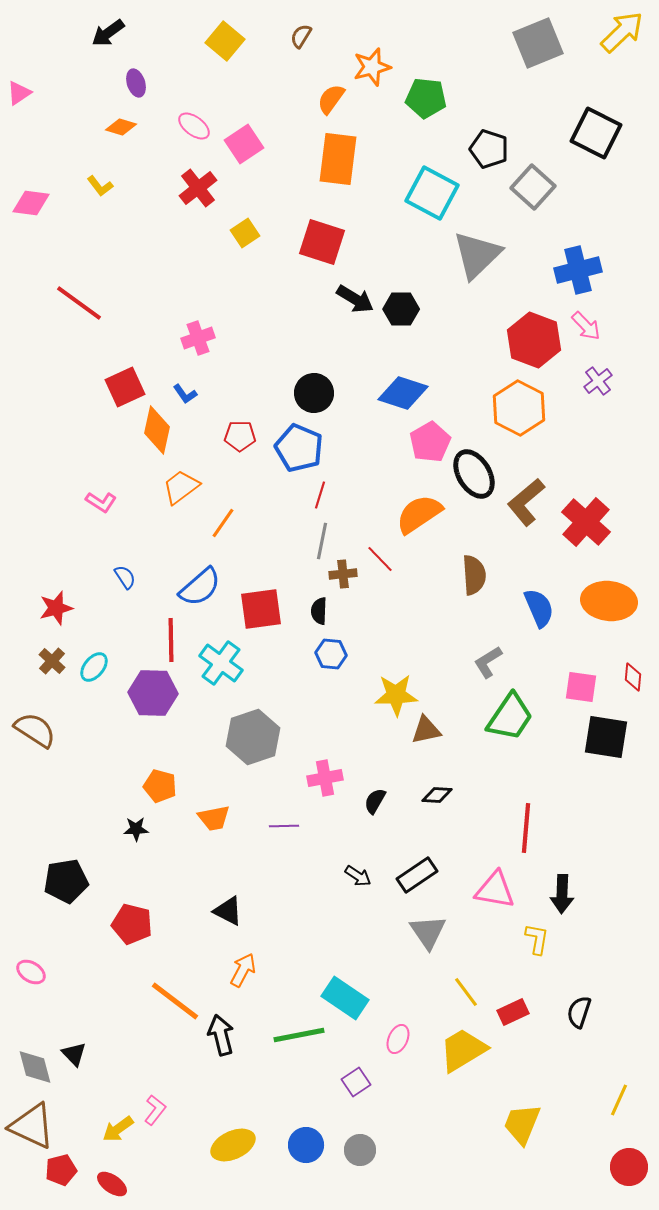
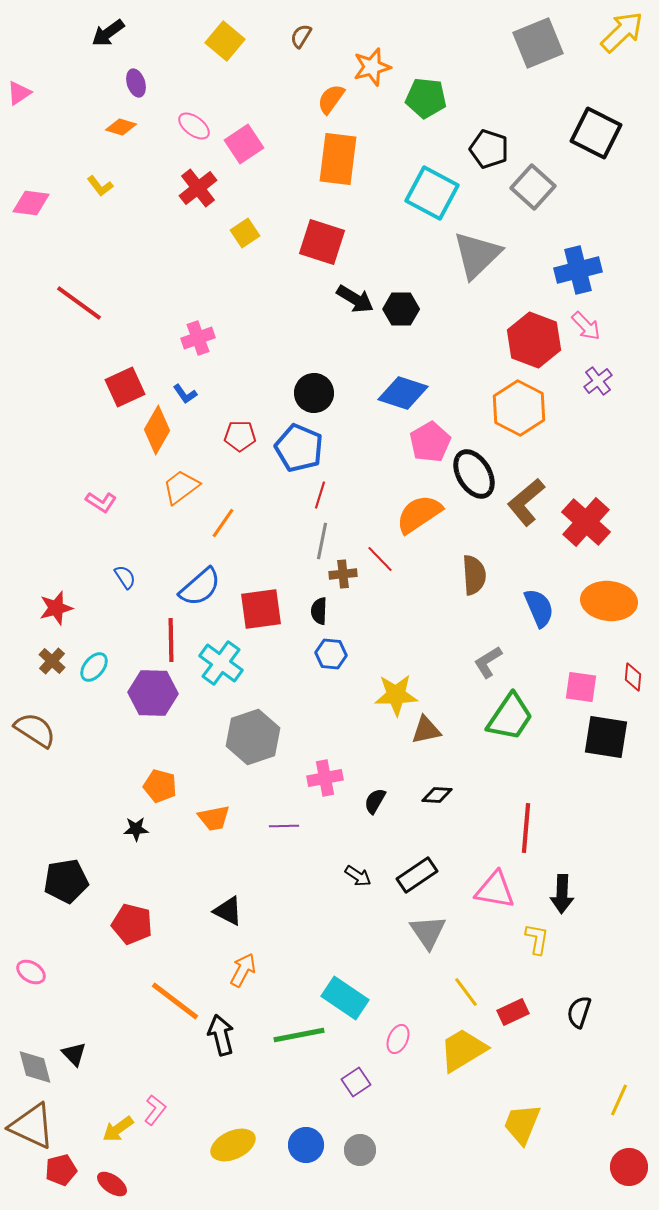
orange diamond at (157, 430): rotated 18 degrees clockwise
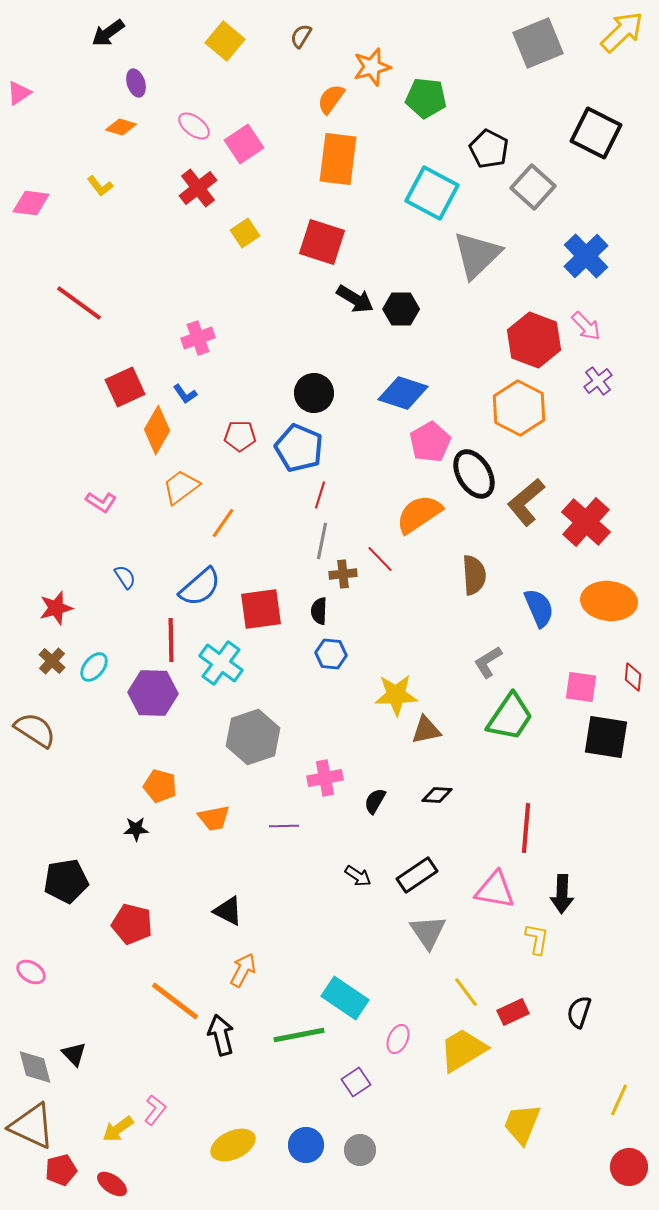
black pentagon at (489, 149): rotated 9 degrees clockwise
blue cross at (578, 270): moved 8 px right, 14 px up; rotated 30 degrees counterclockwise
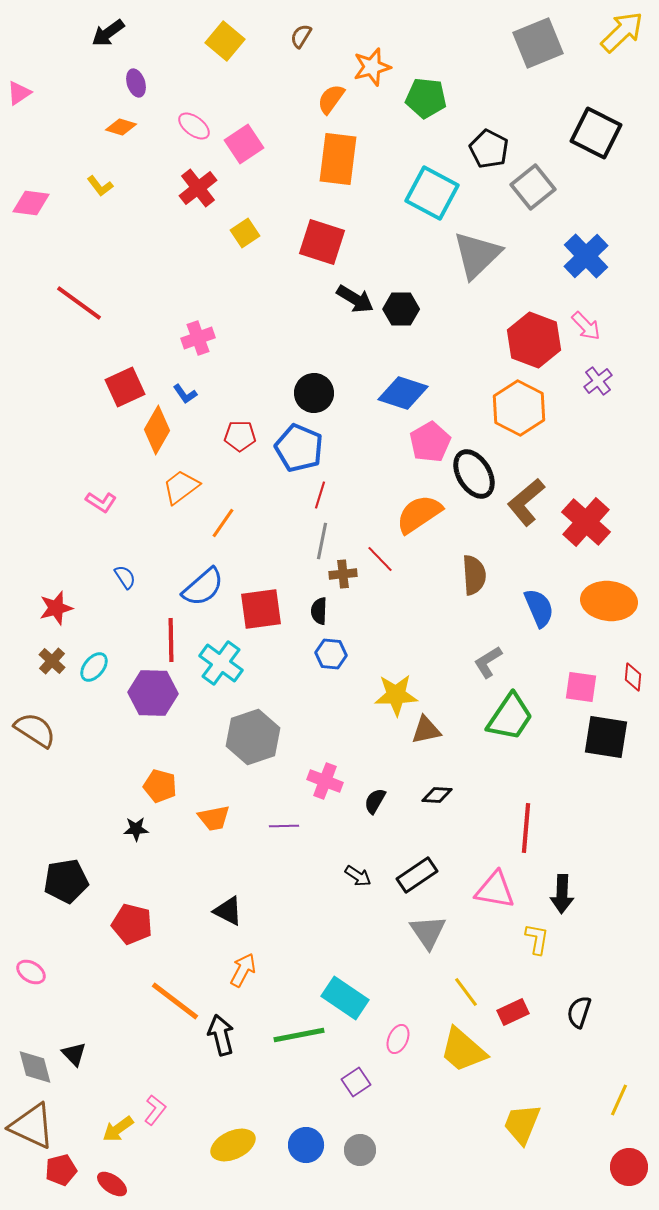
gray square at (533, 187): rotated 9 degrees clockwise
blue semicircle at (200, 587): moved 3 px right
pink cross at (325, 778): moved 3 px down; rotated 32 degrees clockwise
yellow trapezoid at (463, 1050): rotated 108 degrees counterclockwise
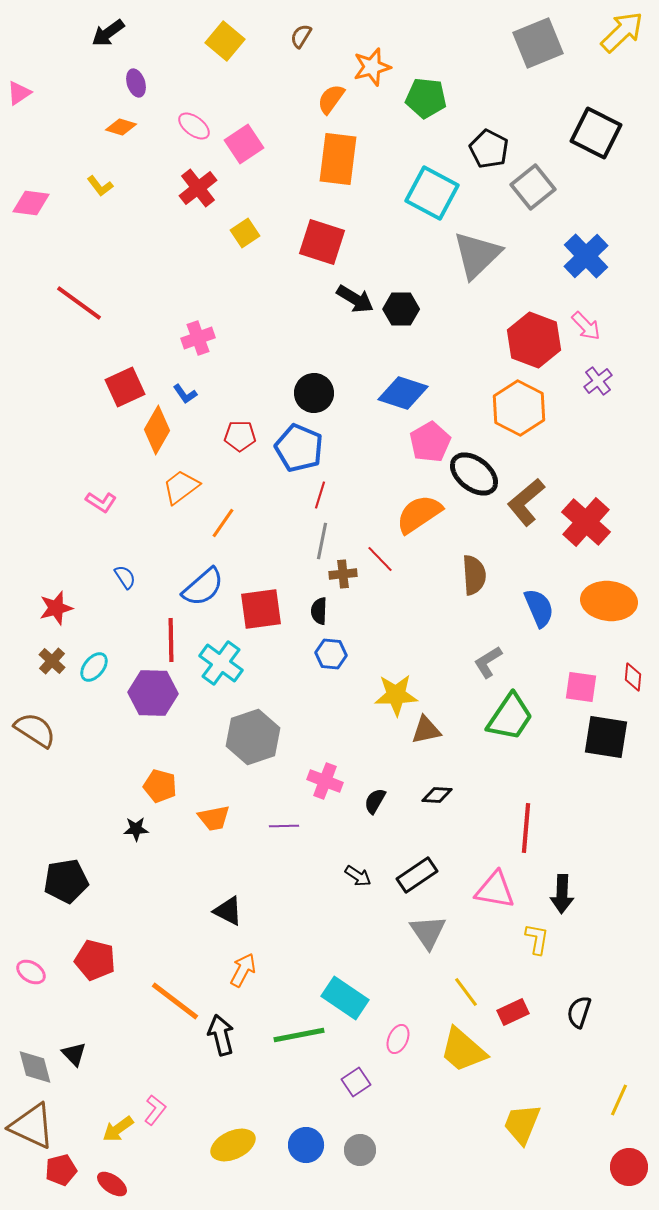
black ellipse at (474, 474): rotated 21 degrees counterclockwise
red pentagon at (132, 924): moved 37 px left, 36 px down
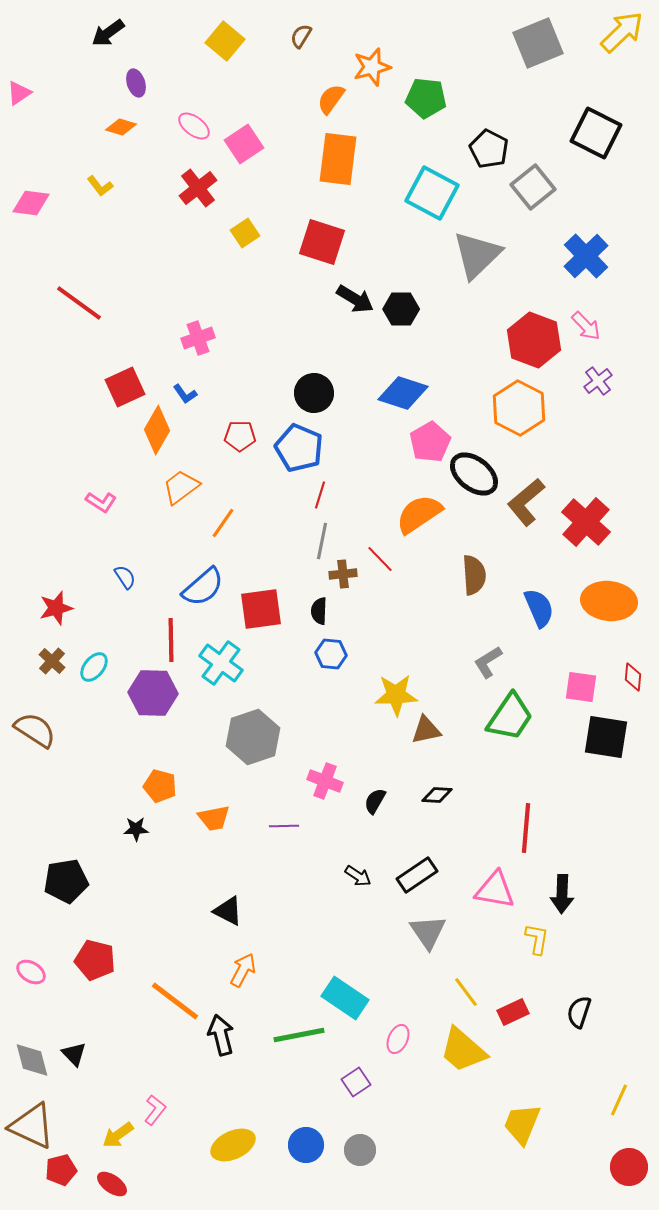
gray diamond at (35, 1067): moved 3 px left, 7 px up
yellow arrow at (118, 1129): moved 6 px down
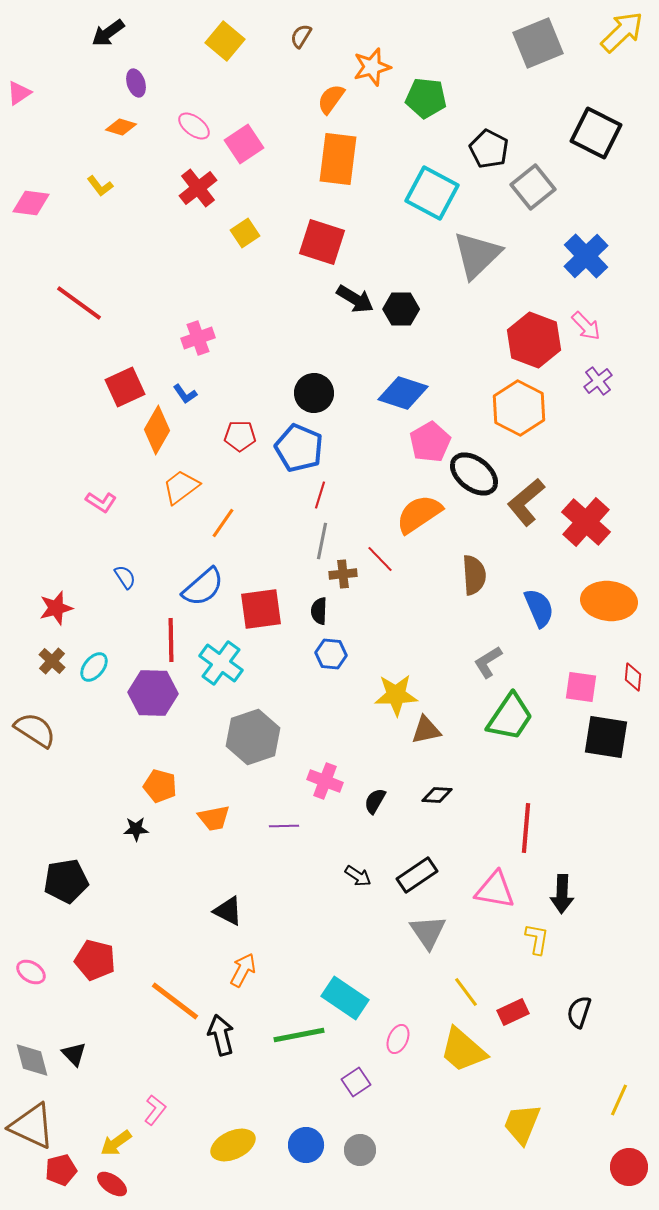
yellow arrow at (118, 1135): moved 2 px left, 8 px down
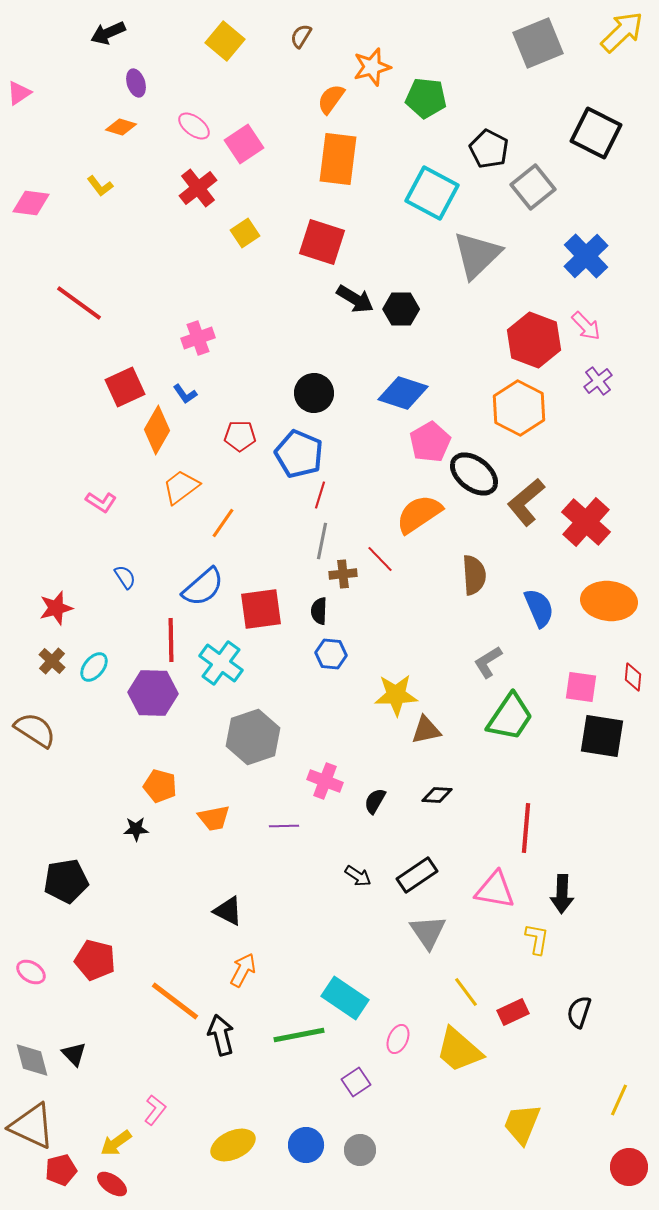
black arrow at (108, 33): rotated 12 degrees clockwise
blue pentagon at (299, 448): moved 6 px down
black square at (606, 737): moved 4 px left, 1 px up
yellow trapezoid at (463, 1050): moved 4 px left
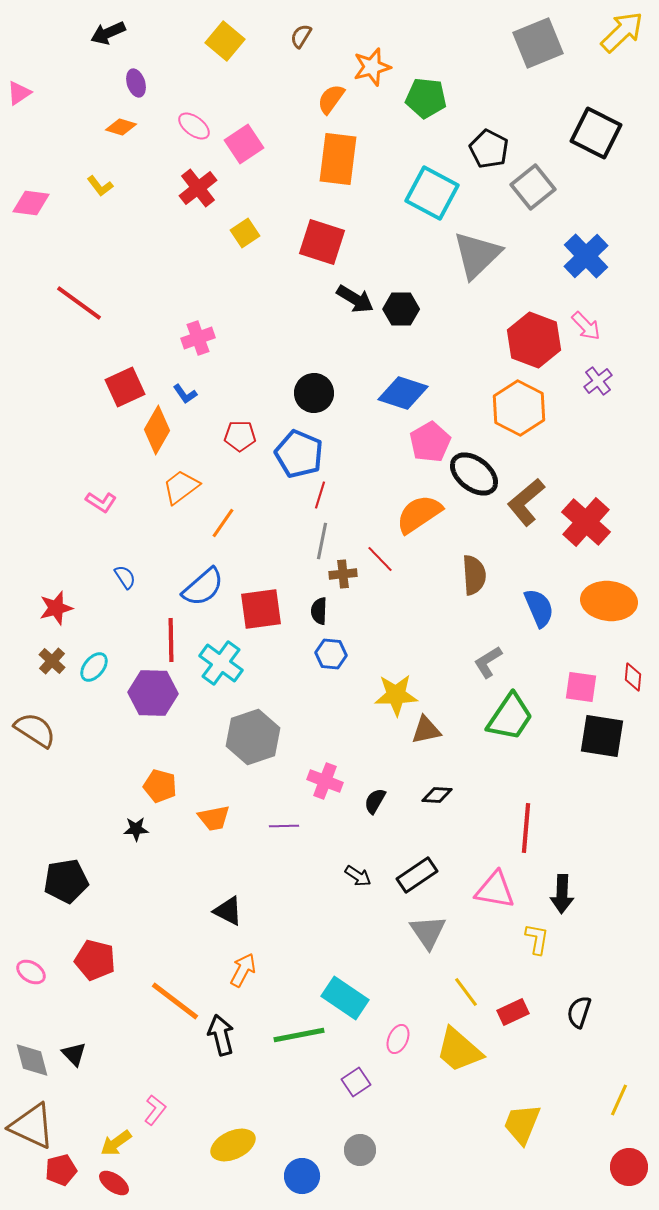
blue circle at (306, 1145): moved 4 px left, 31 px down
red ellipse at (112, 1184): moved 2 px right, 1 px up
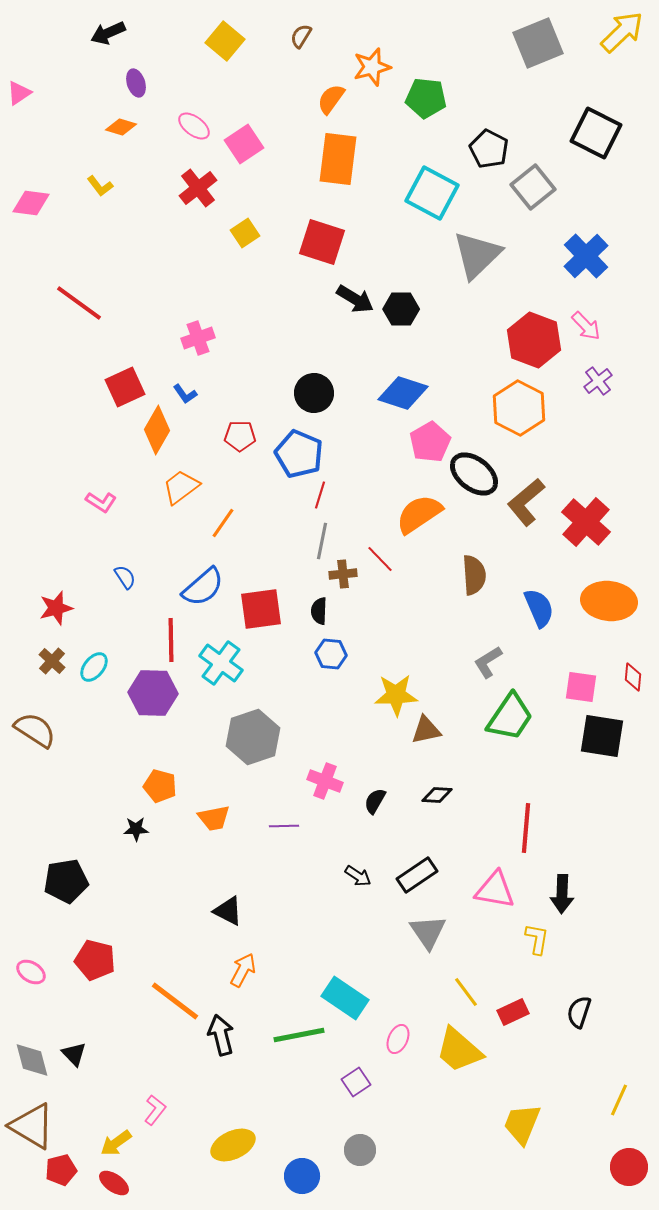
brown triangle at (32, 1126): rotated 6 degrees clockwise
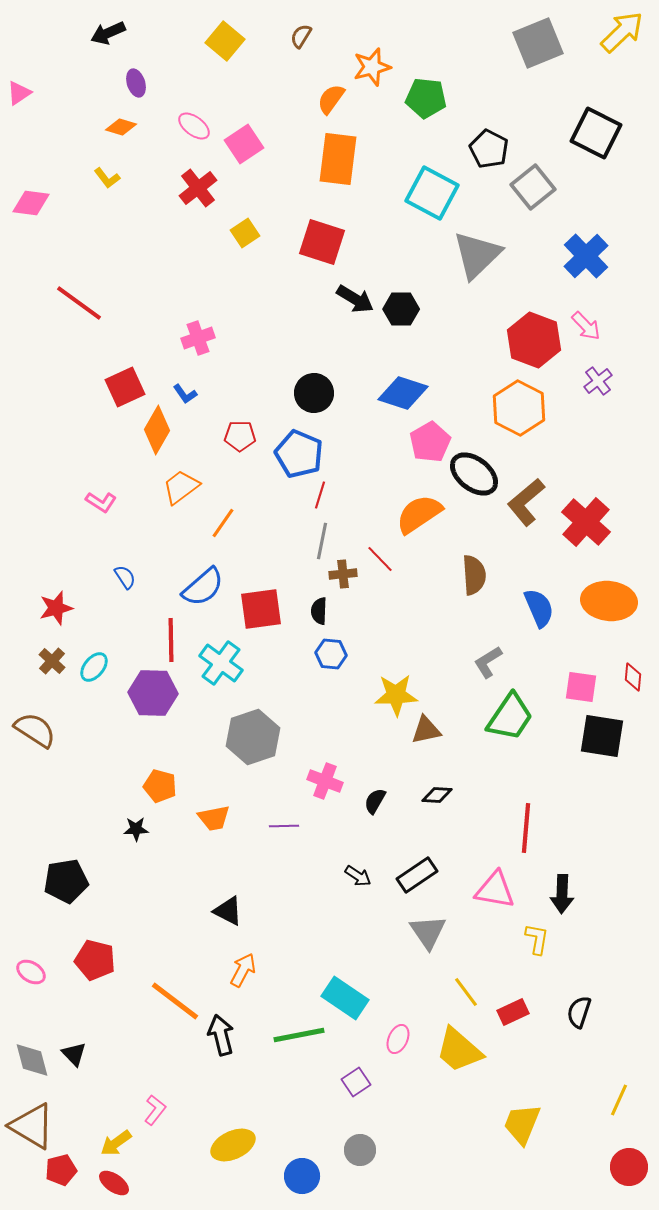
yellow L-shape at (100, 186): moved 7 px right, 8 px up
